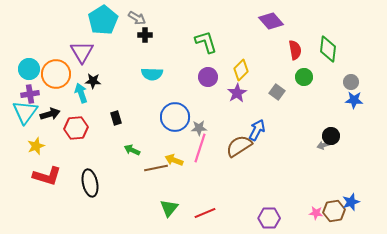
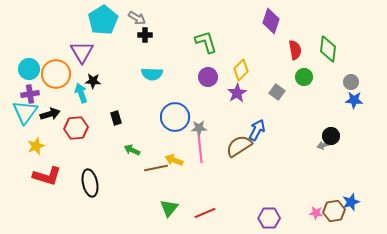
purple diamond at (271, 21): rotated 60 degrees clockwise
pink line at (200, 148): rotated 24 degrees counterclockwise
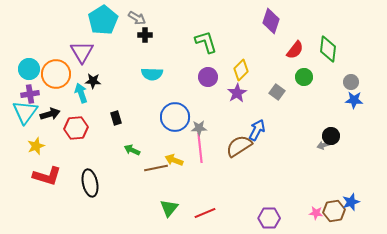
red semicircle at (295, 50): rotated 48 degrees clockwise
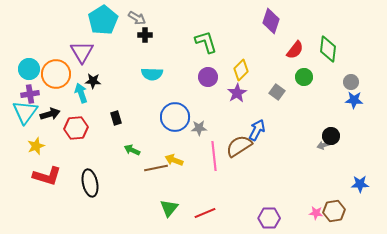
pink line at (200, 148): moved 14 px right, 8 px down
blue star at (351, 202): moved 9 px right, 18 px up; rotated 18 degrees clockwise
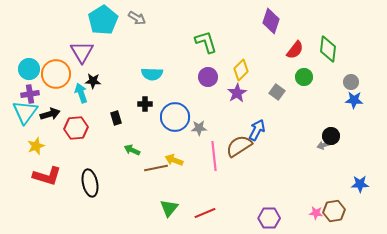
black cross at (145, 35): moved 69 px down
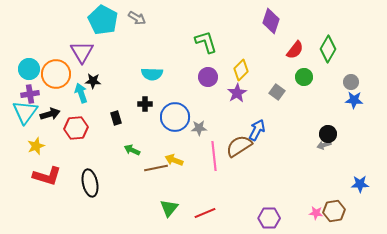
cyan pentagon at (103, 20): rotated 12 degrees counterclockwise
green diamond at (328, 49): rotated 24 degrees clockwise
black circle at (331, 136): moved 3 px left, 2 px up
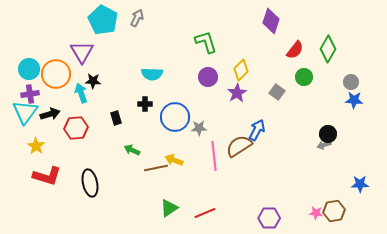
gray arrow at (137, 18): rotated 96 degrees counterclockwise
yellow star at (36, 146): rotated 18 degrees counterclockwise
green triangle at (169, 208): rotated 18 degrees clockwise
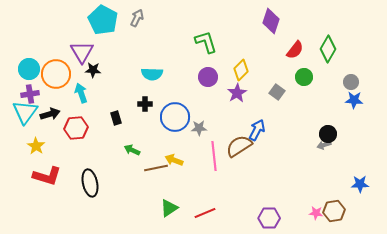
black star at (93, 81): moved 11 px up
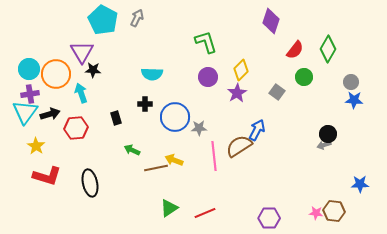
brown hexagon at (334, 211): rotated 15 degrees clockwise
